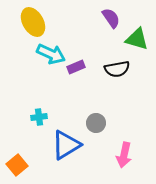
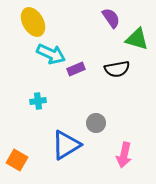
purple rectangle: moved 2 px down
cyan cross: moved 1 px left, 16 px up
orange square: moved 5 px up; rotated 20 degrees counterclockwise
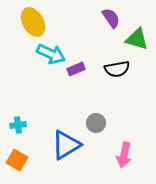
cyan cross: moved 20 px left, 24 px down
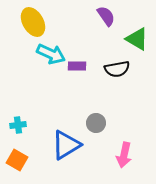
purple semicircle: moved 5 px left, 2 px up
green triangle: rotated 15 degrees clockwise
purple rectangle: moved 1 px right, 3 px up; rotated 24 degrees clockwise
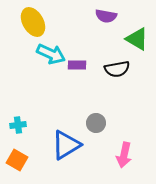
purple semicircle: rotated 135 degrees clockwise
purple rectangle: moved 1 px up
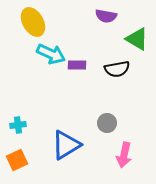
gray circle: moved 11 px right
orange square: rotated 35 degrees clockwise
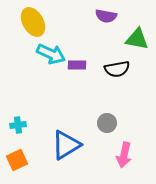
green triangle: rotated 20 degrees counterclockwise
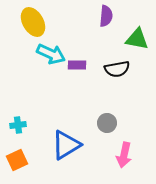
purple semicircle: rotated 95 degrees counterclockwise
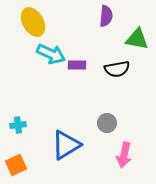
orange square: moved 1 px left, 5 px down
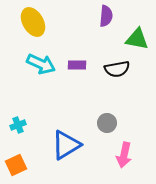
cyan arrow: moved 10 px left, 10 px down
cyan cross: rotated 14 degrees counterclockwise
